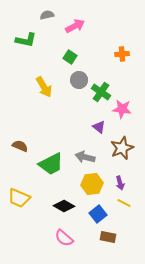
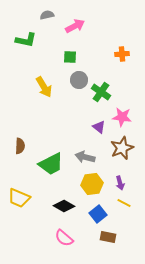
green square: rotated 32 degrees counterclockwise
pink star: moved 8 px down
brown semicircle: rotated 70 degrees clockwise
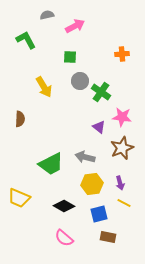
green L-shape: rotated 130 degrees counterclockwise
gray circle: moved 1 px right, 1 px down
brown semicircle: moved 27 px up
blue square: moved 1 px right; rotated 24 degrees clockwise
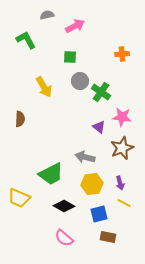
green trapezoid: moved 10 px down
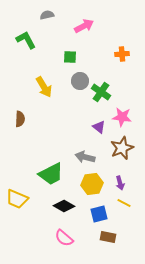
pink arrow: moved 9 px right
yellow trapezoid: moved 2 px left, 1 px down
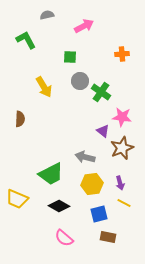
purple triangle: moved 4 px right, 4 px down
black diamond: moved 5 px left
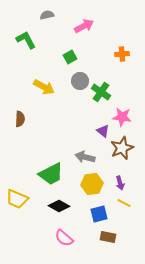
green square: rotated 32 degrees counterclockwise
yellow arrow: rotated 30 degrees counterclockwise
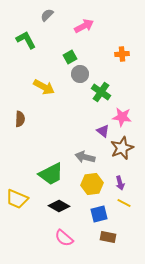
gray semicircle: rotated 32 degrees counterclockwise
gray circle: moved 7 px up
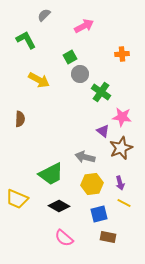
gray semicircle: moved 3 px left
yellow arrow: moved 5 px left, 7 px up
brown star: moved 1 px left
